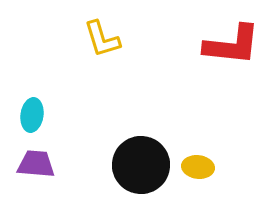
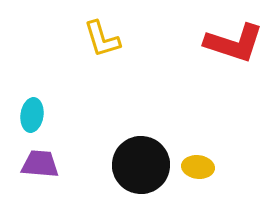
red L-shape: moved 2 px right, 2 px up; rotated 12 degrees clockwise
purple trapezoid: moved 4 px right
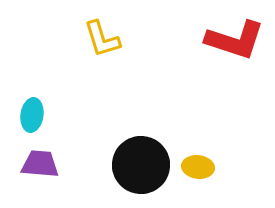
red L-shape: moved 1 px right, 3 px up
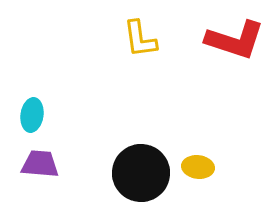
yellow L-shape: moved 38 px right; rotated 9 degrees clockwise
black circle: moved 8 px down
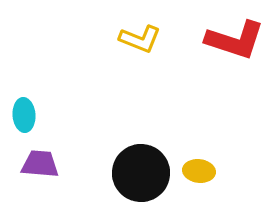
yellow L-shape: rotated 60 degrees counterclockwise
cyan ellipse: moved 8 px left; rotated 12 degrees counterclockwise
yellow ellipse: moved 1 px right, 4 px down
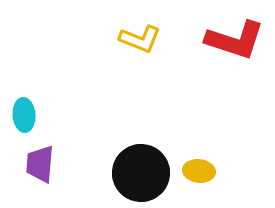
purple trapezoid: rotated 90 degrees counterclockwise
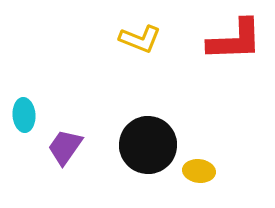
red L-shape: rotated 20 degrees counterclockwise
purple trapezoid: moved 25 px right, 17 px up; rotated 30 degrees clockwise
black circle: moved 7 px right, 28 px up
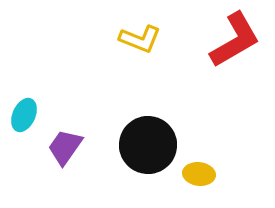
red L-shape: rotated 28 degrees counterclockwise
cyan ellipse: rotated 28 degrees clockwise
yellow ellipse: moved 3 px down
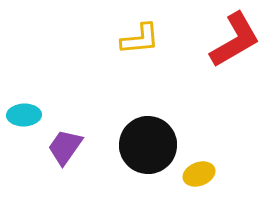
yellow L-shape: rotated 27 degrees counterclockwise
cyan ellipse: rotated 64 degrees clockwise
yellow ellipse: rotated 28 degrees counterclockwise
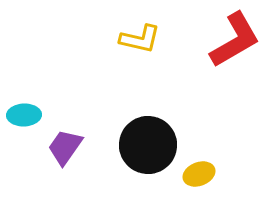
yellow L-shape: rotated 18 degrees clockwise
